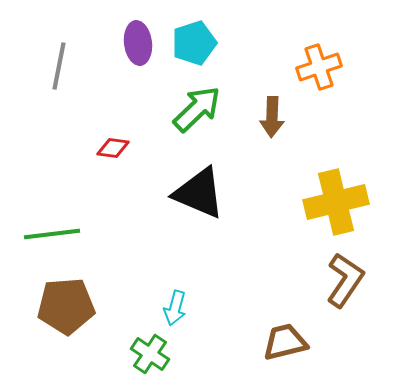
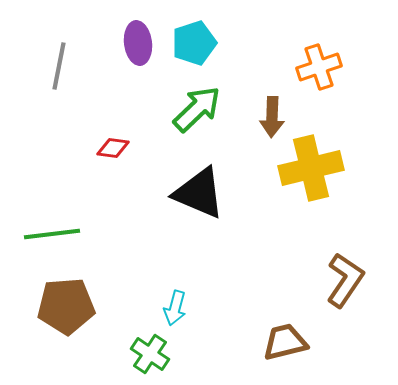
yellow cross: moved 25 px left, 34 px up
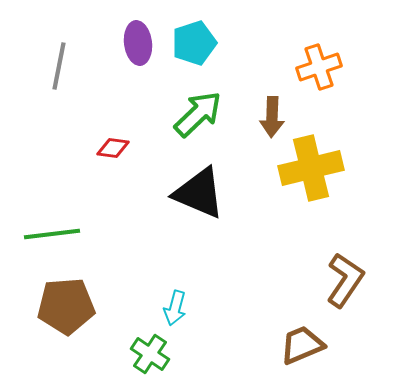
green arrow: moved 1 px right, 5 px down
brown trapezoid: moved 17 px right, 3 px down; rotated 9 degrees counterclockwise
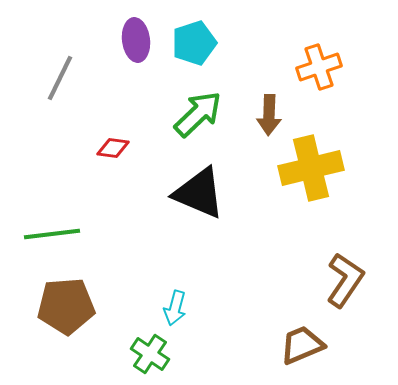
purple ellipse: moved 2 px left, 3 px up
gray line: moved 1 px right, 12 px down; rotated 15 degrees clockwise
brown arrow: moved 3 px left, 2 px up
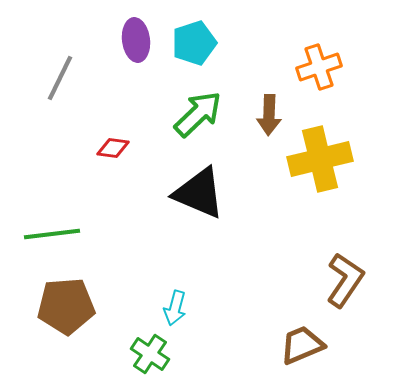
yellow cross: moved 9 px right, 9 px up
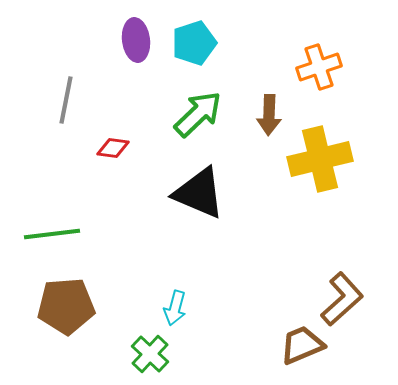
gray line: moved 6 px right, 22 px down; rotated 15 degrees counterclockwise
brown L-shape: moved 3 px left, 19 px down; rotated 14 degrees clockwise
green cross: rotated 9 degrees clockwise
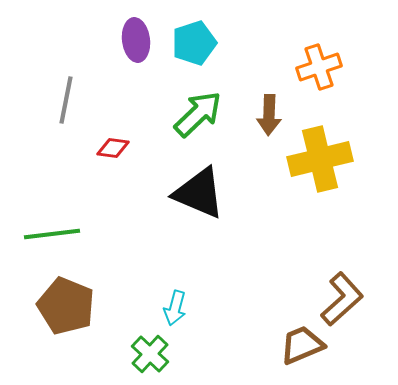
brown pentagon: rotated 26 degrees clockwise
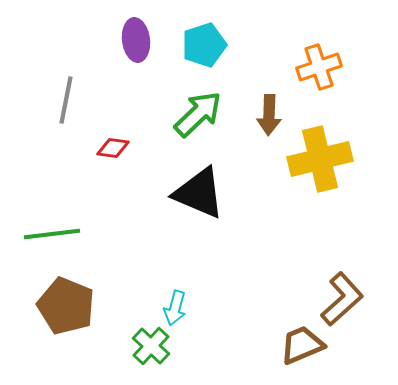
cyan pentagon: moved 10 px right, 2 px down
green cross: moved 1 px right, 8 px up
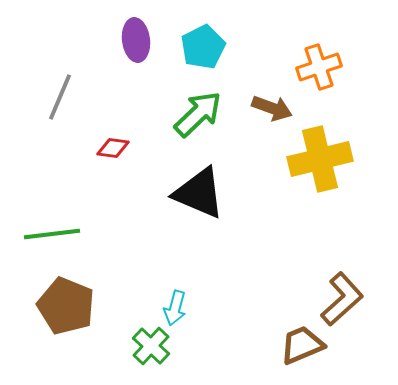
cyan pentagon: moved 1 px left, 2 px down; rotated 9 degrees counterclockwise
gray line: moved 6 px left, 3 px up; rotated 12 degrees clockwise
brown arrow: moved 3 px right, 7 px up; rotated 72 degrees counterclockwise
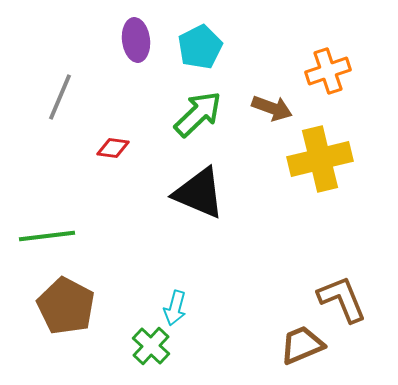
cyan pentagon: moved 3 px left
orange cross: moved 9 px right, 4 px down
green line: moved 5 px left, 2 px down
brown L-shape: rotated 70 degrees counterclockwise
brown pentagon: rotated 6 degrees clockwise
